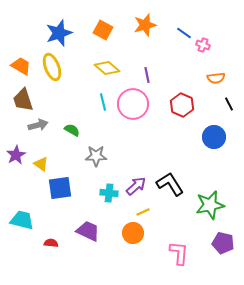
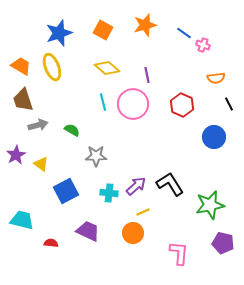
blue square: moved 6 px right, 3 px down; rotated 20 degrees counterclockwise
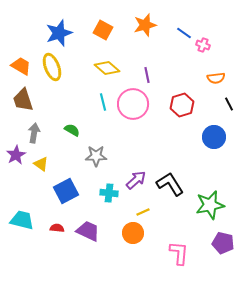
red hexagon: rotated 20 degrees clockwise
gray arrow: moved 4 px left, 8 px down; rotated 66 degrees counterclockwise
purple arrow: moved 6 px up
red semicircle: moved 6 px right, 15 px up
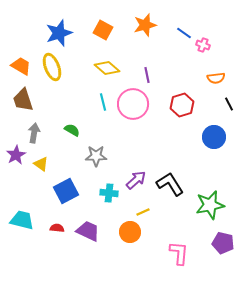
orange circle: moved 3 px left, 1 px up
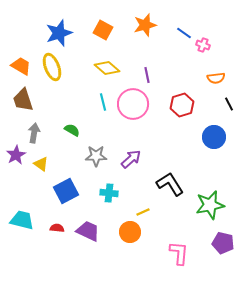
purple arrow: moved 5 px left, 21 px up
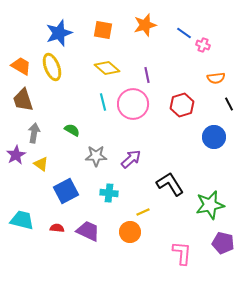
orange square: rotated 18 degrees counterclockwise
pink L-shape: moved 3 px right
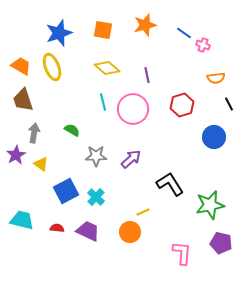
pink circle: moved 5 px down
cyan cross: moved 13 px left, 4 px down; rotated 36 degrees clockwise
purple pentagon: moved 2 px left
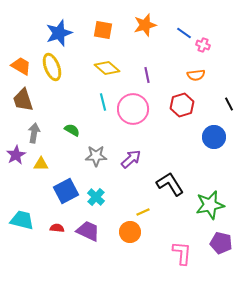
orange semicircle: moved 20 px left, 3 px up
yellow triangle: rotated 35 degrees counterclockwise
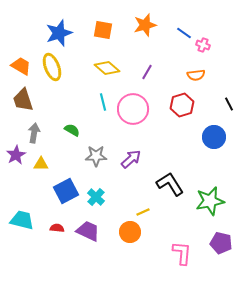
purple line: moved 3 px up; rotated 42 degrees clockwise
green star: moved 4 px up
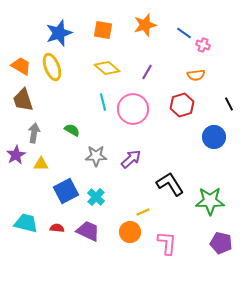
green star: rotated 12 degrees clockwise
cyan trapezoid: moved 4 px right, 3 px down
pink L-shape: moved 15 px left, 10 px up
